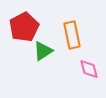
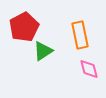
orange rectangle: moved 8 px right
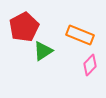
orange rectangle: rotated 56 degrees counterclockwise
pink diamond: moved 1 px right, 4 px up; rotated 60 degrees clockwise
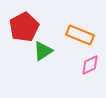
pink diamond: rotated 20 degrees clockwise
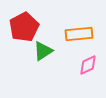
orange rectangle: moved 1 px left, 1 px up; rotated 28 degrees counterclockwise
pink diamond: moved 2 px left
